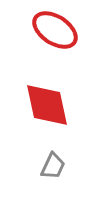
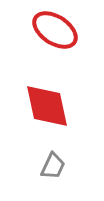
red diamond: moved 1 px down
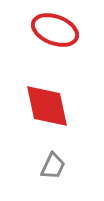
red ellipse: rotated 12 degrees counterclockwise
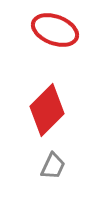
red diamond: moved 4 px down; rotated 57 degrees clockwise
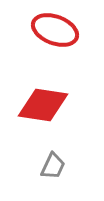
red diamond: moved 4 px left, 5 px up; rotated 54 degrees clockwise
